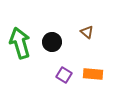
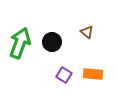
green arrow: rotated 36 degrees clockwise
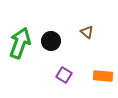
black circle: moved 1 px left, 1 px up
orange rectangle: moved 10 px right, 2 px down
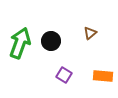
brown triangle: moved 3 px right, 1 px down; rotated 40 degrees clockwise
